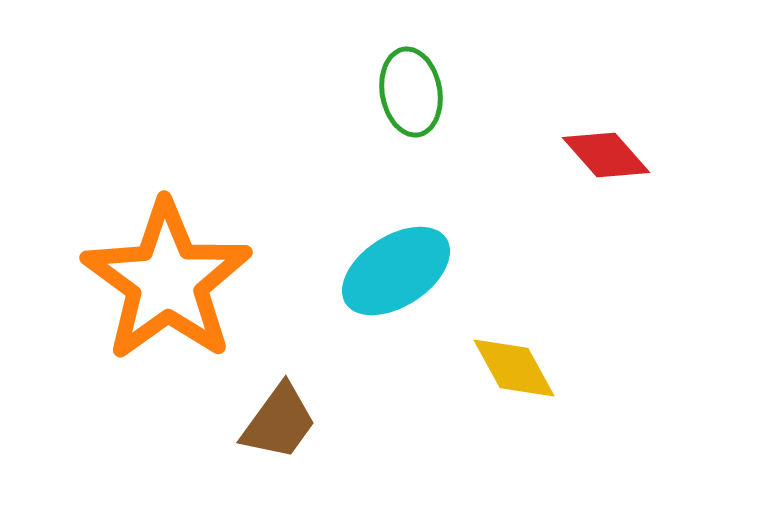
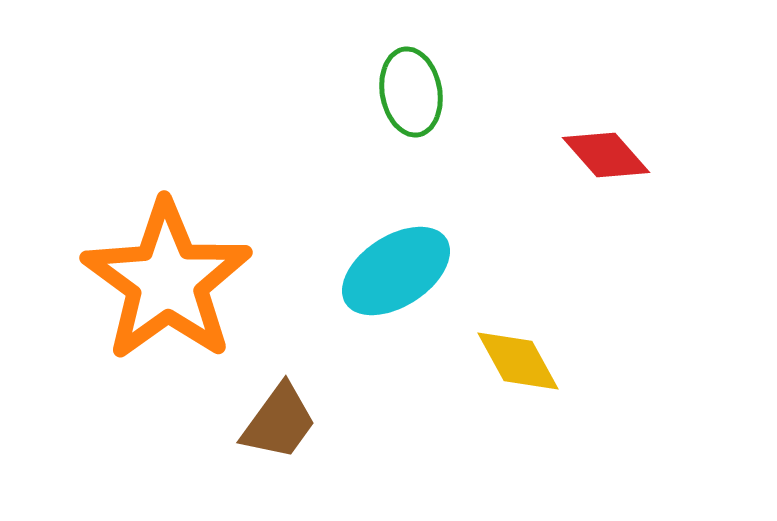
yellow diamond: moved 4 px right, 7 px up
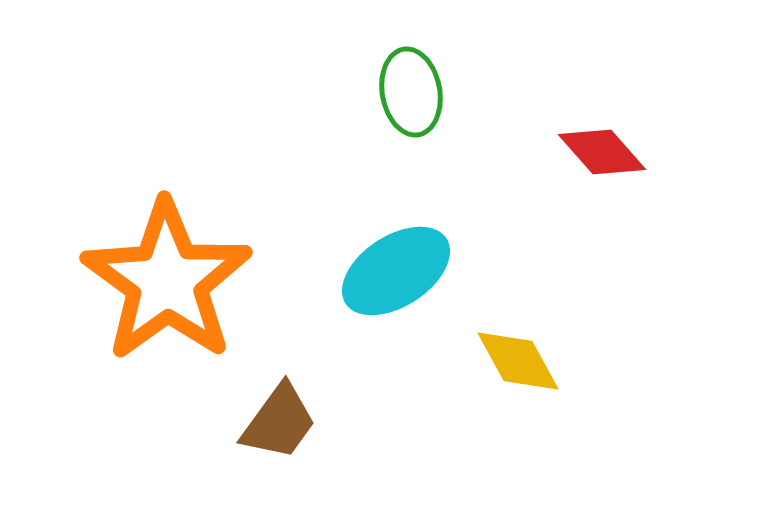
red diamond: moved 4 px left, 3 px up
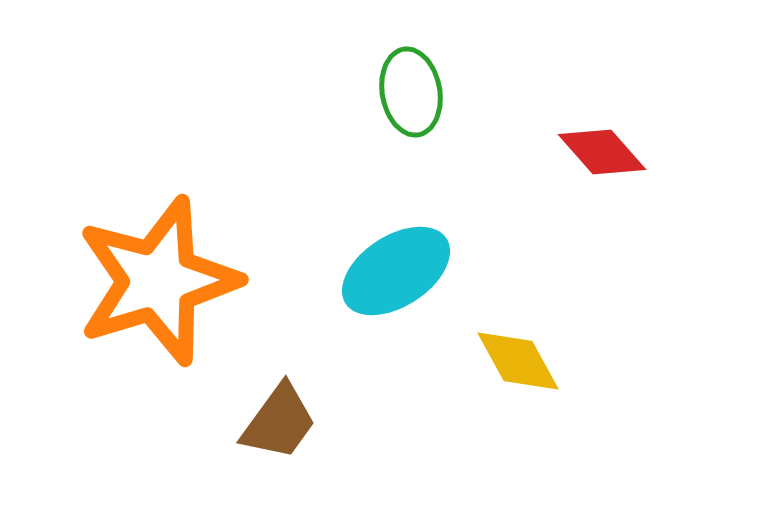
orange star: moved 9 px left; rotated 19 degrees clockwise
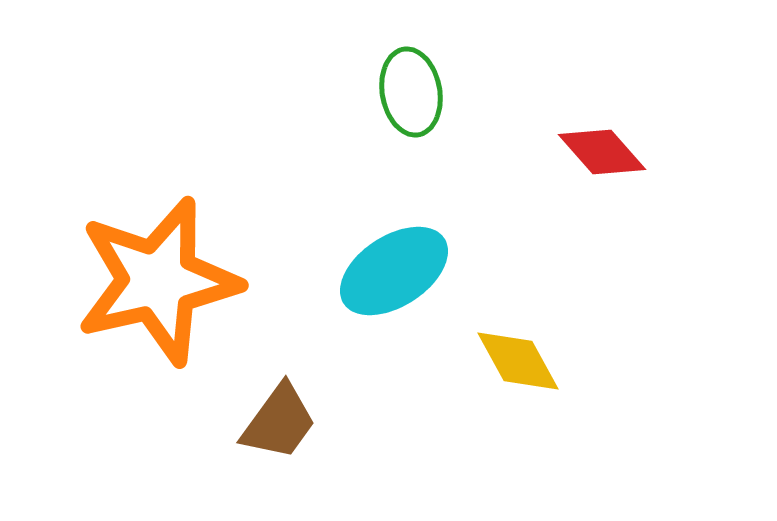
cyan ellipse: moved 2 px left
orange star: rotated 4 degrees clockwise
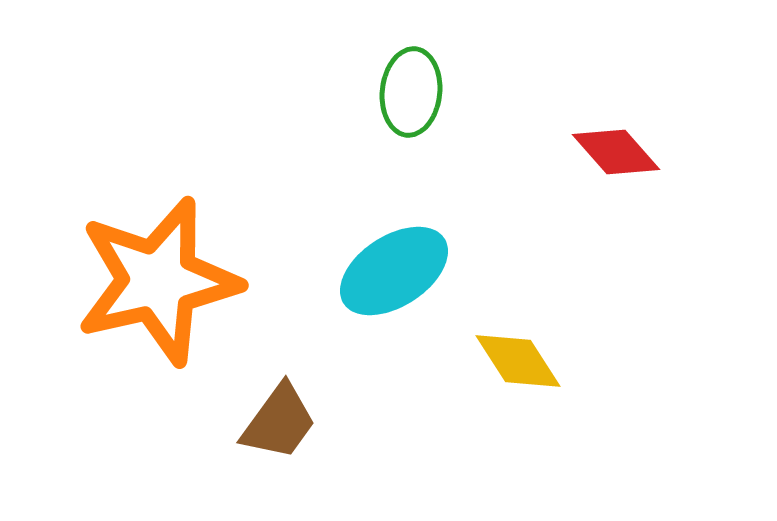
green ellipse: rotated 16 degrees clockwise
red diamond: moved 14 px right
yellow diamond: rotated 4 degrees counterclockwise
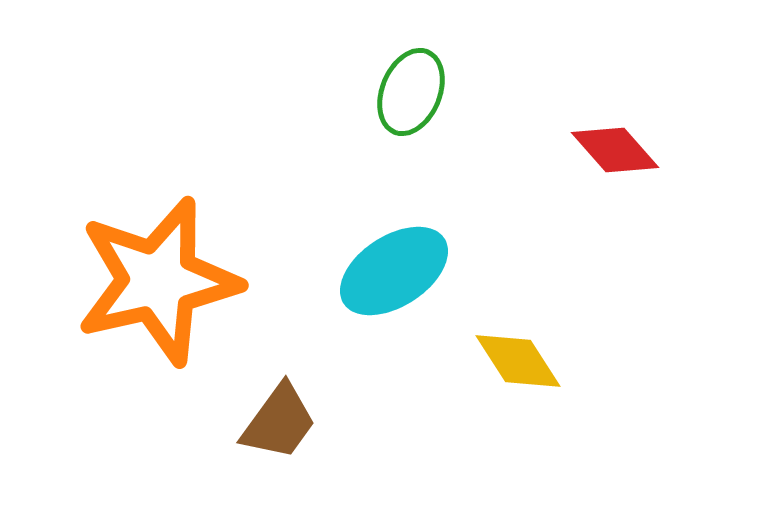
green ellipse: rotated 16 degrees clockwise
red diamond: moved 1 px left, 2 px up
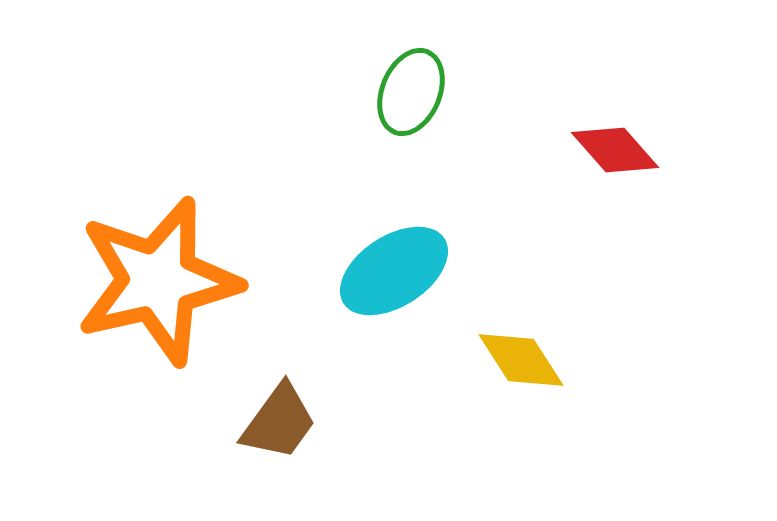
yellow diamond: moved 3 px right, 1 px up
